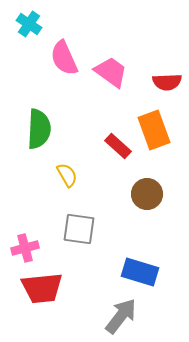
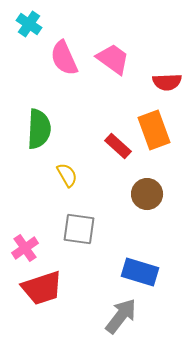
pink trapezoid: moved 2 px right, 13 px up
pink cross: rotated 20 degrees counterclockwise
red trapezoid: rotated 12 degrees counterclockwise
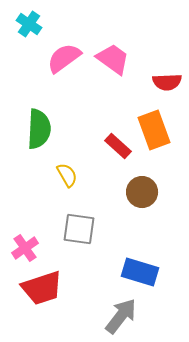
pink semicircle: rotated 78 degrees clockwise
brown circle: moved 5 px left, 2 px up
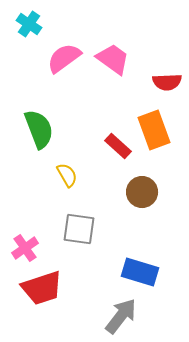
green semicircle: rotated 24 degrees counterclockwise
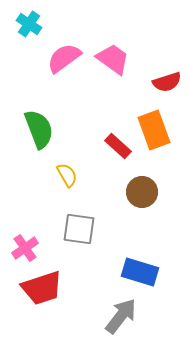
red semicircle: rotated 16 degrees counterclockwise
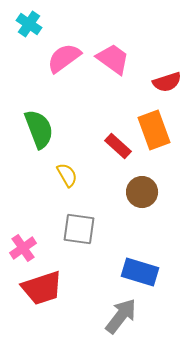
pink cross: moved 2 px left
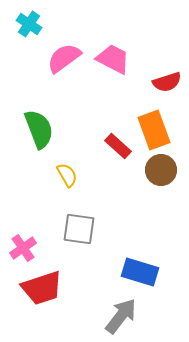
pink trapezoid: rotated 9 degrees counterclockwise
brown circle: moved 19 px right, 22 px up
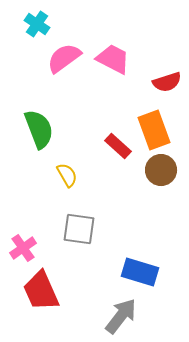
cyan cross: moved 8 px right
red trapezoid: moved 1 px left, 3 px down; rotated 84 degrees clockwise
